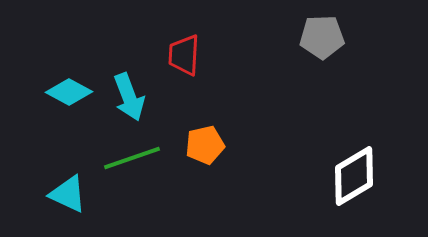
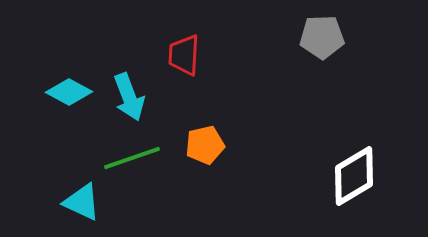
cyan triangle: moved 14 px right, 8 px down
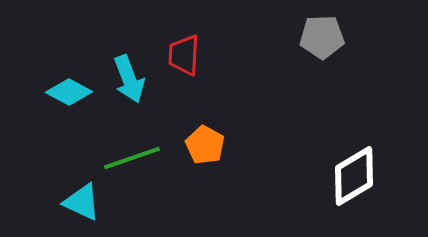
cyan arrow: moved 18 px up
orange pentagon: rotated 30 degrees counterclockwise
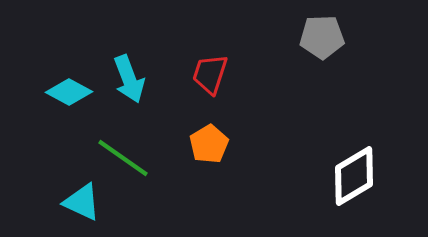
red trapezoid: moved 26 px right, 19 px down; rotated 15 degrees clockwise
orange pentagon: moved 4 px right, 1 px up; rotated 12 degrees clockwise
green line: moved 9 px left; rotated 54 degrees clockwise
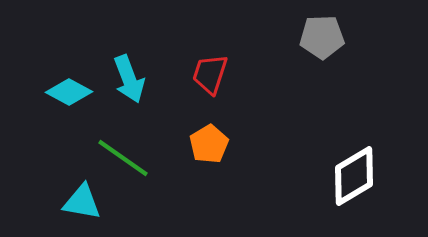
cyan triangle: rotated 15 degrees counterclockwise
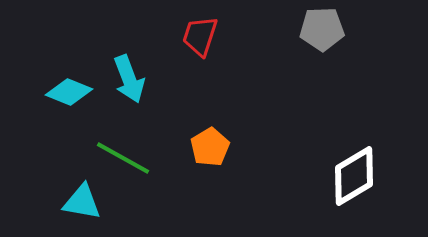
gray pentagon: moved 8 px up
red trapezoid: moved 10 px left, 38 px up
cyan diamond: rotated 6 degrees counterclockwise
orange pentagon: moved 1 px right, 3 px down
green line: rotated 6 degrees counterclockwise
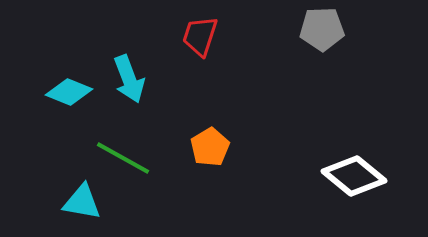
white diamond: rotated 70 degrees clockwise
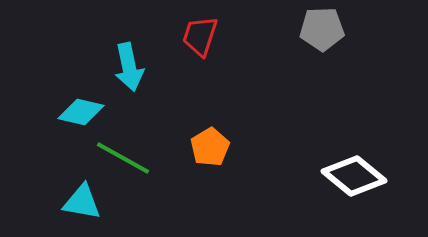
cyan arrow: moved 12 px up; rotated 9 degrees clockwise
cyan diamond: moved 12 px right, 20 px down; rotated 9 degrees counterclockwise
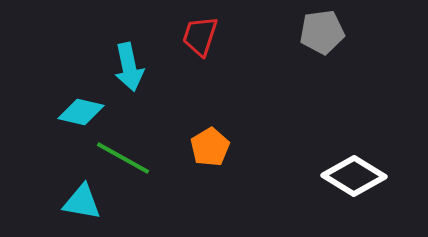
gray pentagon: moved 3 px down; rotated 6 degrees counterclockwise
white diamond: rotated 8 degrees counterclockwise
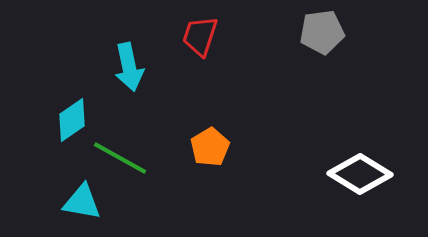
cyan diamond: moved 9 px left, 8 px down; rotated 48 degrees counterclockwise
green line: moved 3 px left
white diamond: moved 6 px right, 2 px up
